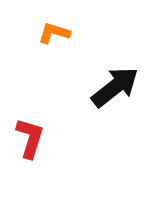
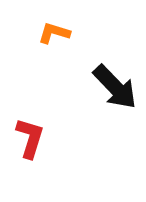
black arrow: rotated 84 degrees clockwise
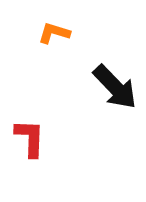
red L-shape: rotated 15 degrees counterclockwise
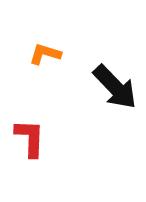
orange L-shape: moved 9 px left, 21 px down
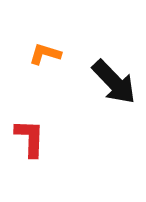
black arrow: moved 1 px left, 5 px up
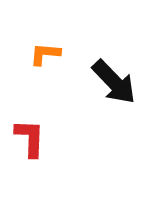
orange L-shape: rotated 12 degrees counterclockwise
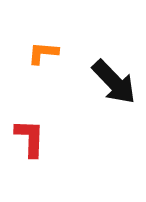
orange L-shape: moved 2 px left, 1 px up
